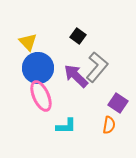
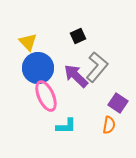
black square: rotated 28 degrees clockwise
pink ellipse: moved 5 px right
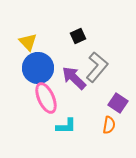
purple arrow: moved 2 px left, 2 px down
pink ellipse: moved 2 px down
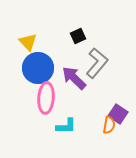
gray L-shape: moved 4 px up
pink ellipse: rotated 28 degrees clockwise
purple square: moved 11 px down
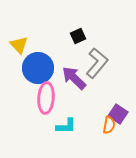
yellow triangle: moved 9 px left, 3 px down
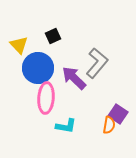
black square: moved 25 px left
cyan L-shape: rotated 10 degrees clockwise
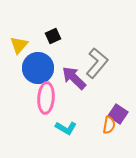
yellow triangle: rotated 24 degrees clockwise
cyan L-shape: moved 2 px down; rotated 20 degrees clockwise
